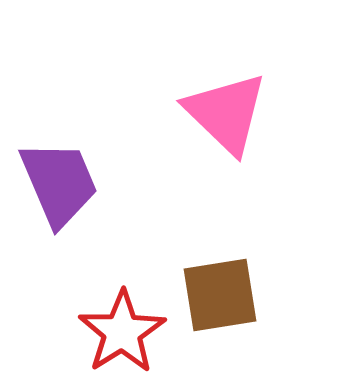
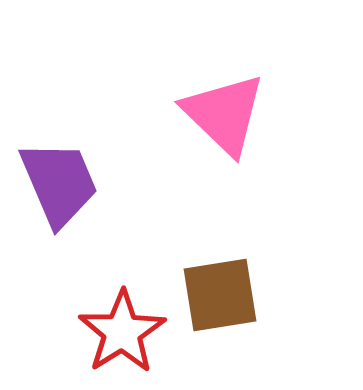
pink triangle: moved 2 px left, 1 px down
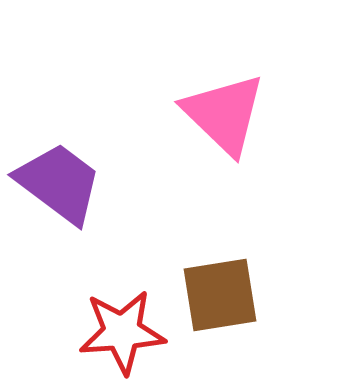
purple trapezoid: rotated 30 degrees counterclockwise
red star: rotated 28 degrees clockwise
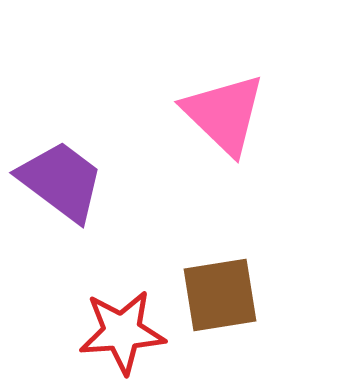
purple trapezoid: moved 2 px right, 2 px up
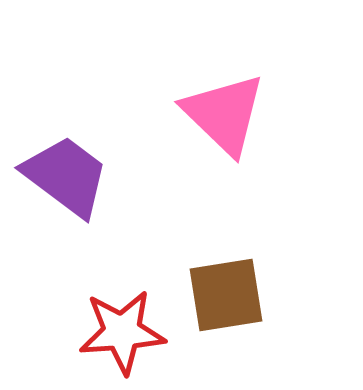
purple trapezoid: moved 5 px right, 5 px up
brown square: moved 6 px right
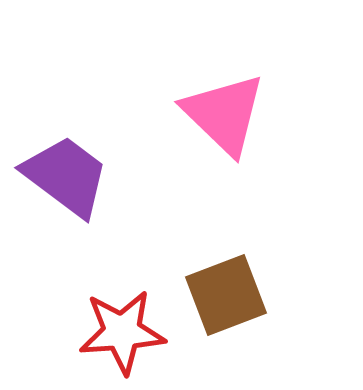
brown square: rotated 12 degrees counterclockwise
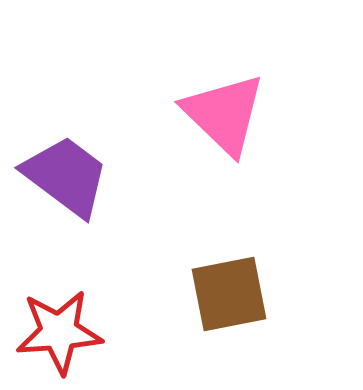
brown square: moved 3 px right, 1 px up; rotated 10 degrees clockwise
red star: moved 63 px left
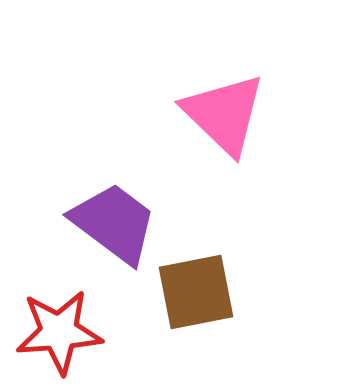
purple trapezoid: moved 48 px right, 47 px down
brown square: moved 33 px left, 2 px up
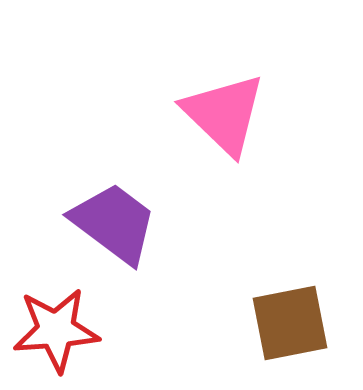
brown square: moved 94 px right, 31 px down
red star: moved 3 px left, 2 px up
